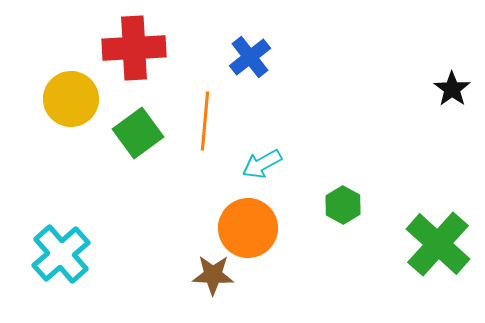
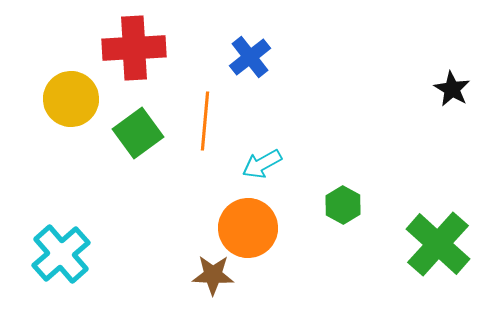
black star: rotated 6 degrees counterclockwise
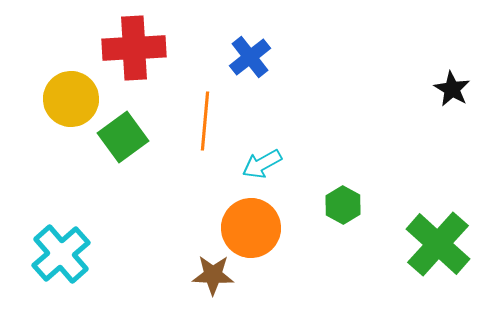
green square: moved 15 px left, 4 px down
orange circle: moved 3 px right
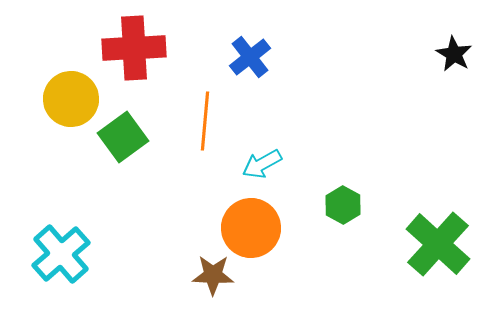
black star: moved 2 px right, 35 px up
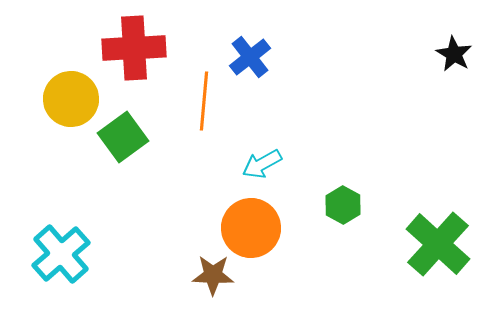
orange line: moved 1 px left, 20 px up
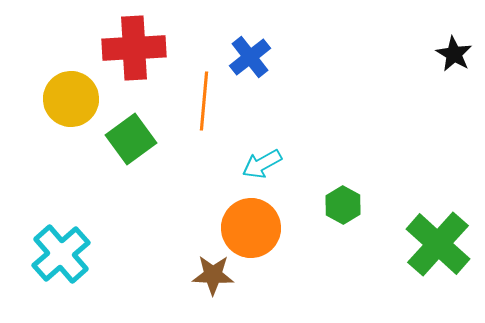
green square: moved 8 px right, 2 px down
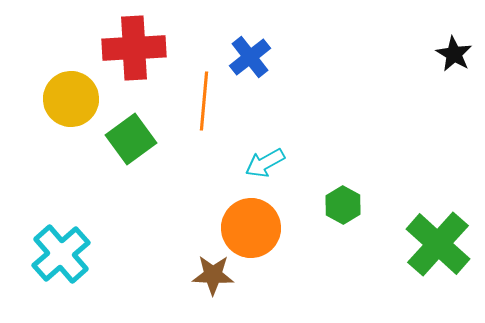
cyan arrow: moved 3 px right, 1 px up
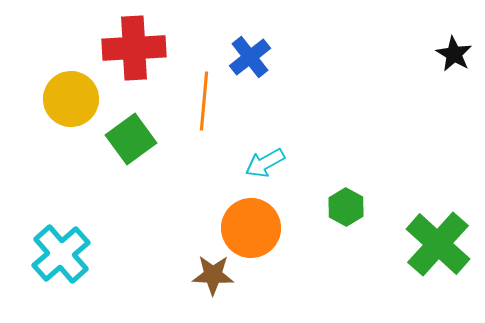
green hexagon: moved 3 px right, 2 px down
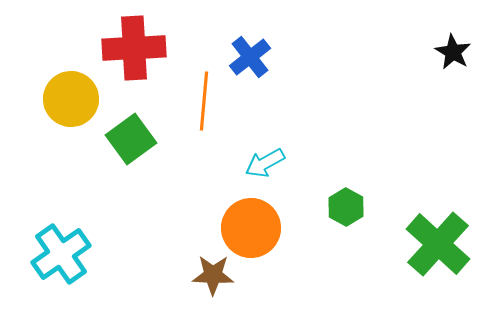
black star: moved 1 px left, 2 px up
cyan cross: rotated 6 degrees clockwise
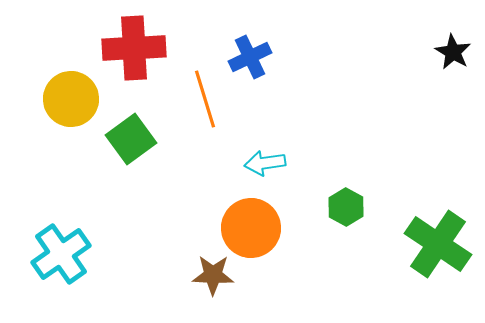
blue cross: rotated 12 degrees clockwise
orange line: moved 1 px right, 2 px up; rotated 22 degrees counterclockwise
cyan arrow: rotated 21 degrees clockwise
green cross: rotated 8 degrees counterclockwise
